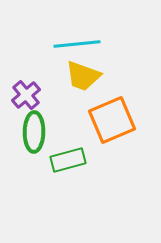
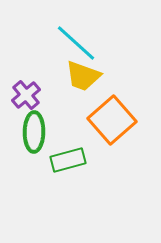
cyan line: moved 1 px left, 1 px up; rotated 48 degrees clockwise
orange square: rotated 18 degrees counterclockwise
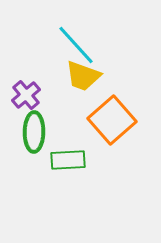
cyan line: moved 2 px down; rotated 6 degrees clockwise
green rectangle: rotated 12 degrees clockwise
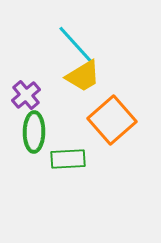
yellow trapezoid: rotated 51 degrees counterclockwise
green rectangle: moved 1 px up
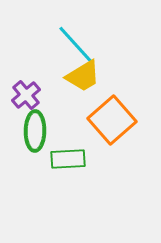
green ellipse: moved 1 px right, 1 px up
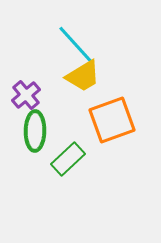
orange square: rotated 21 degrees clockwise
green rectangle: rotated 40 degrees counterclockwise
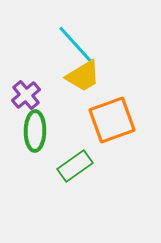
green rectangle: moved 7 px right, 7 px down; rotated 8 degrees clockwise
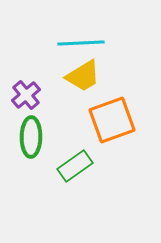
cyan line: moved 5 px right, 2 px up; rotated 51 degrees counterclockwise
green ellipse: moved 4 px left, 6 px down
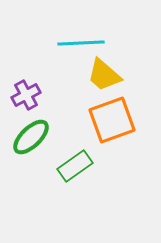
yellow trapezoid: moved 21 px right, 1 px up; rotated 72 degrees clockwise
purple cross: rotated 12 degrees clockwise
green ellipse: rotated 45 degrees clockwise
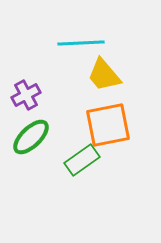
yellow trapezoid: rotated 9 degrees clockwise
orange square: moved 4 px left, 5 px down; rotated 9 degrees clockwise
green rectangle: moved 7 px right, 6 px up
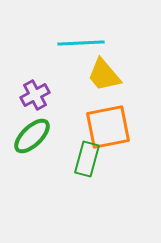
purple cross: moved 9 px right
orange square: moved 2 px down
green ellipse: moved 1 px right, 1 px up
green rectangle: moved 5 px right, 1 px up; rotated 40 degrees counterclockwise
